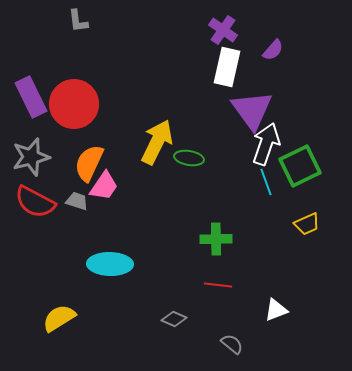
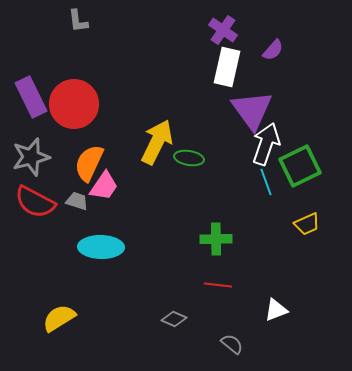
cyan ellipse: moved 9 px left, 17 px up
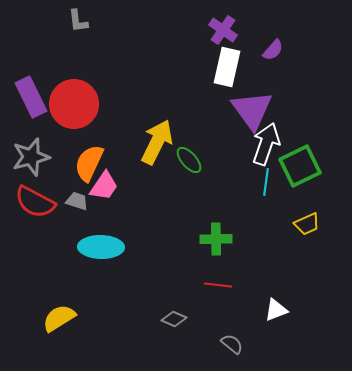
green ellipse: moved 2 px down; rotated 40 degrees clockwise
cyan line: rotated 28 degrees clockwise
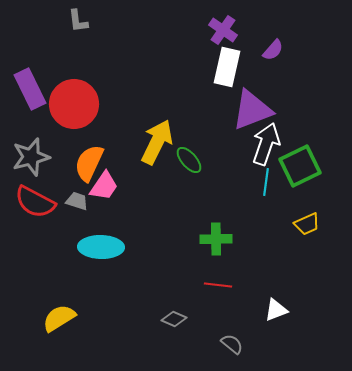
purple rectangle: moved 1 px left, 8 px up
purple triangle: rotated 45 degrees clockwise
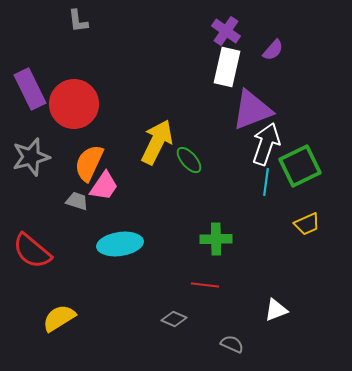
purple cross: moved 3 px right, 1 px down
red semicircle: moved 3 px left, 49 px down; rotated 12 degrees clockwise
cyan ellipse: moved 19 px right, 3 px up; rotated 9 degrees counterclockwise
red line: moved 13 px left
gray semicircle: rotated 15 degrees counterclockwise
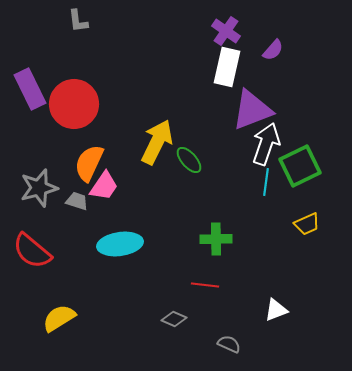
gray star: moved 8 px right, 31 px down
gray semicircle: moved 3 px left
